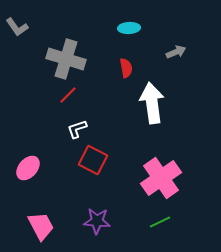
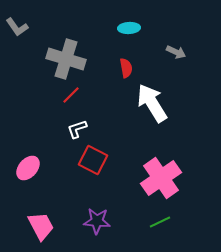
gray arrow: rotated 48 degrees clockwise
red line: moved 3 px right
white arrow: rotated 24 degrees counterclockwise
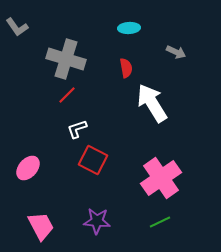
red line: moved 4 px left
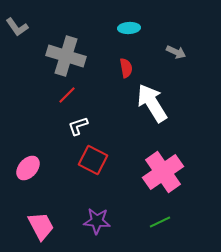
gray cross: moved 3 px up
white L-shape: moved 1 px right, 3 px up
pink cross: moved 2 px right, 6 px up
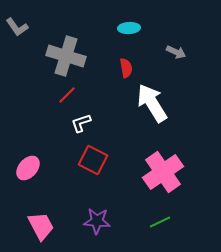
white L-shape: moved 3 px right, 3 px up
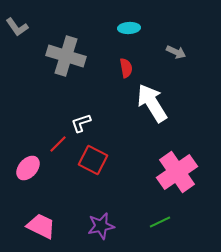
red line: moved 9 px left, 49 px down
pink cross: moved 14 px right
purple star: moved 4 px right, 5 px down; rotated 16 degrees counterclockwise
pink trapezoid: rotated 36 degrees counterclockwise
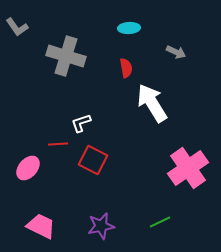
red line: rotated 42 degrees clockwise
pink cross: moved 11 px right, 4 px up
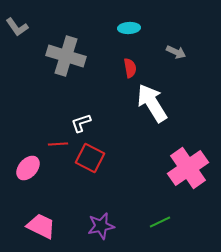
red semicircle: moved 4 px right
red square: moved 3 px left, 2 px up
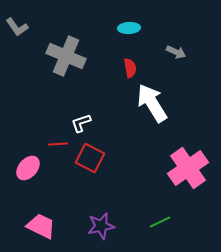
gray cross: rotated 6 degrees clockwise
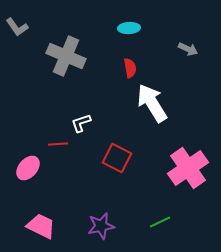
gray arrow: moved 12 px right, 3 px up
red square: moved 27 px right
